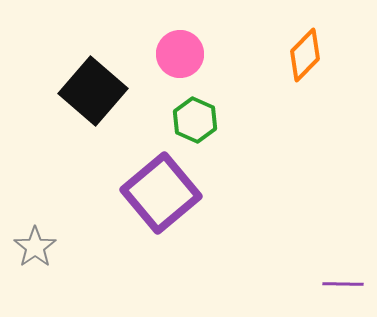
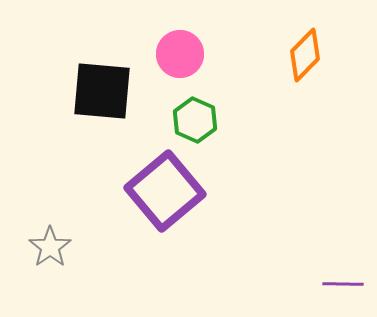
black square: moved 9 px right; rotated 36 degrees counterclockwise
purple square: moved 4 px right, 2 px up
gray star: moved 15 px right
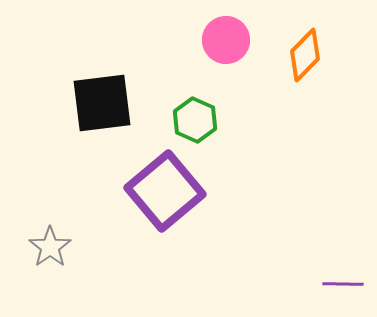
pink circle: moved 46 px right, 14 px up
black square: moved 12 px down; rotated 12 degrees counterclockwise
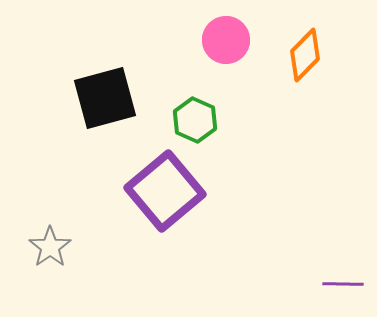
black square: moved 3 px right, 5 px up; rotated 8 degrees counterclockwise
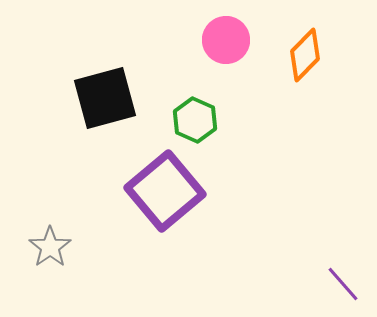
purple line: rotated 48 degrees clockwise
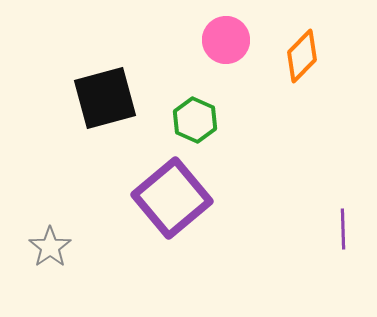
orange diamond: moved 3 px left, 1 px down
purple square: moved 7 px right, 7 px down
purple line: moved 55 px up; rotated 39 degrees clockwise
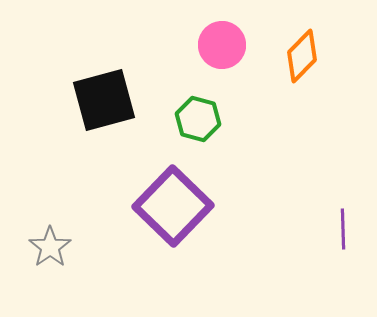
pink circle: moved 4 px left, 5 px down
black square: moved 1 px left, 2 px down
green hexagon: moved 3 px right, 1 px up; rotated 9 degrees counterclockwise
purple square: moved 1 px right, 8 px down; rotated 6 degrees counterclockwise
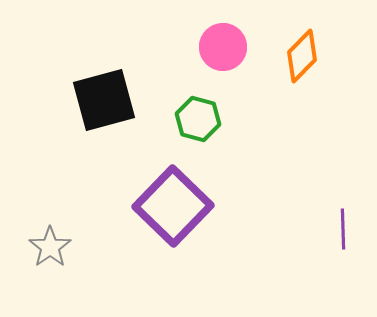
pink circle: moved 1 px right, 2 px down
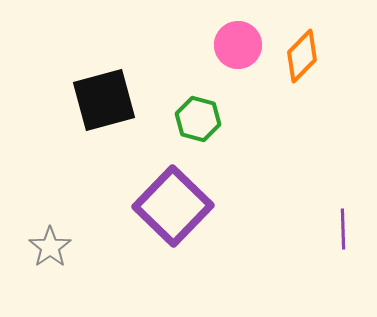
pink circle: moved 15 px right, 2 px up
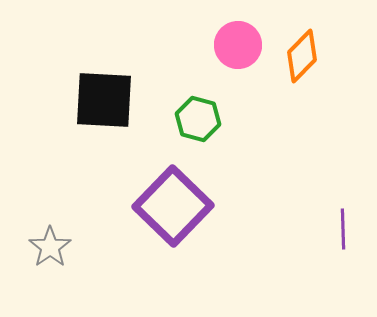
black square: rotated 18 degrees clockwise
